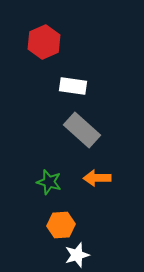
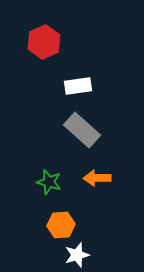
white rectangle: moved 5 px right; rotated 16 degrees counterclockwise
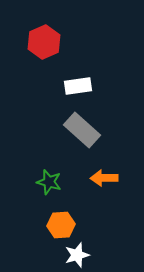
orange arrow: moved 7 px right
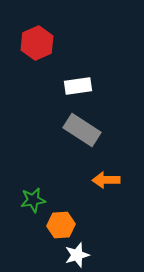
red hexagon: moved 7 px left, 1 px down
gray rectangle: rotated 9 degrees counterclockwise
orange arrow: moved 2 px right, 2 px down
green star: moved 16 px left, 18 px down; rotated 25 degrees counterclockwise
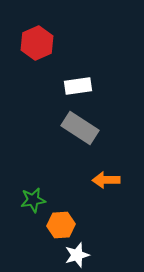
gray rectangle: moved 2 px left, 2 px up
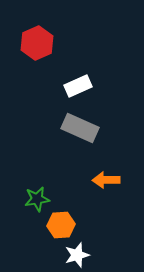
white rectangle: rotated 16 degrees counterclockwise
gray rectangle: rotated 9 degrees counterclockwise
green star: moved 4 px right, 1 px up
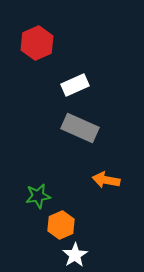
white rectangle: moved 3 px left, 1 px up
orange arrow: rotated 12 degrees clockwise
green star: moved 1 px right, 3 px up
orange hexagon: rotated 20 degrees counterclockwise
white star: moved 2 px left; rotated 15 degrees counterclockwise
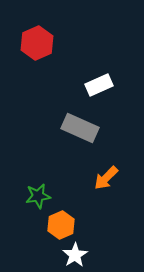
white rectangle: moved 24 px right
orange arrow: moved 2 px up; rotated 56 degrees counterclockwise
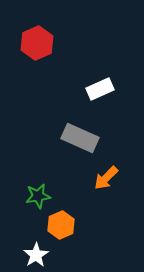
white rectangle: moved 1 px right, 4 px down
gray rectangle: moved 10 px down
white star: moved 39 px left
